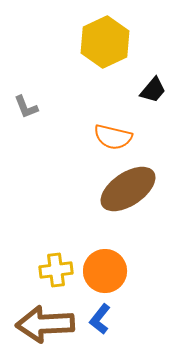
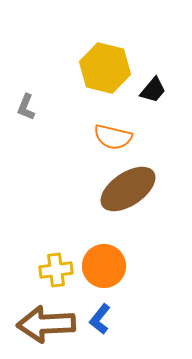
yellow hexagon: moved 26 px down; rotated 21 degrees counterclockwise
gray L-shape: rotated 44 degrees clockwise
orange circle: moved 1 px left, 5 px up
brown arrow: moved 1 px right
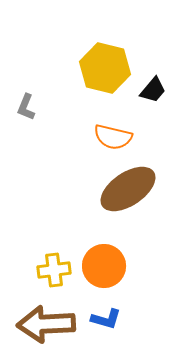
yellow cross: moved 2 px left
blue L-shape: moved 6 px right; rotated 112 degrees counterclockwise
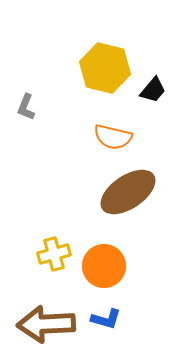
brown ellipse: moved 3 px down
yellow cross: moved 16 px up; rotated 8 degrees counterclockwise
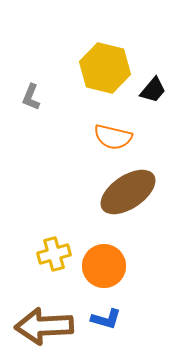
gray L-shape: moved 5 px right, 10 px up
brown arrow: moved 2 px left, 2 px down
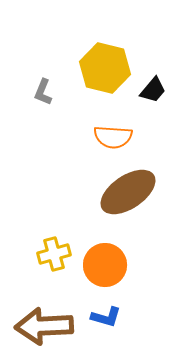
gray L-shape: moved 12 px right, 5 px up
orange semicircle: rotated 9 degrees counterclockwise
orange circle: moved 1 px right, 1 px up
blue L-shape: moved 2 px up
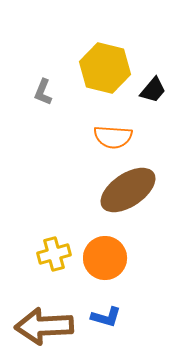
brown ellipse: moved 2 px up
orange circle: moved 7 px up
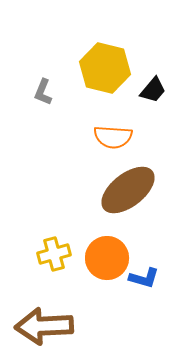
brown ellipse: rotated 4 degrees counterclockwise
orange circle: moved 2 px right
blue L-shape: moved 38 px right, 39 px up
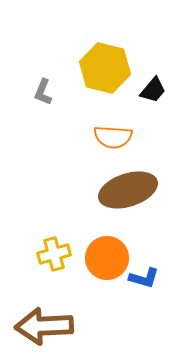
brown ellipse: rotated 20 degrees clockwise
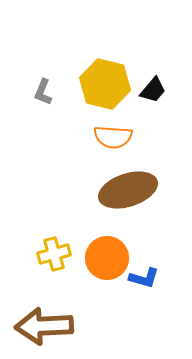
yellow hexagon: moved 16 px down
